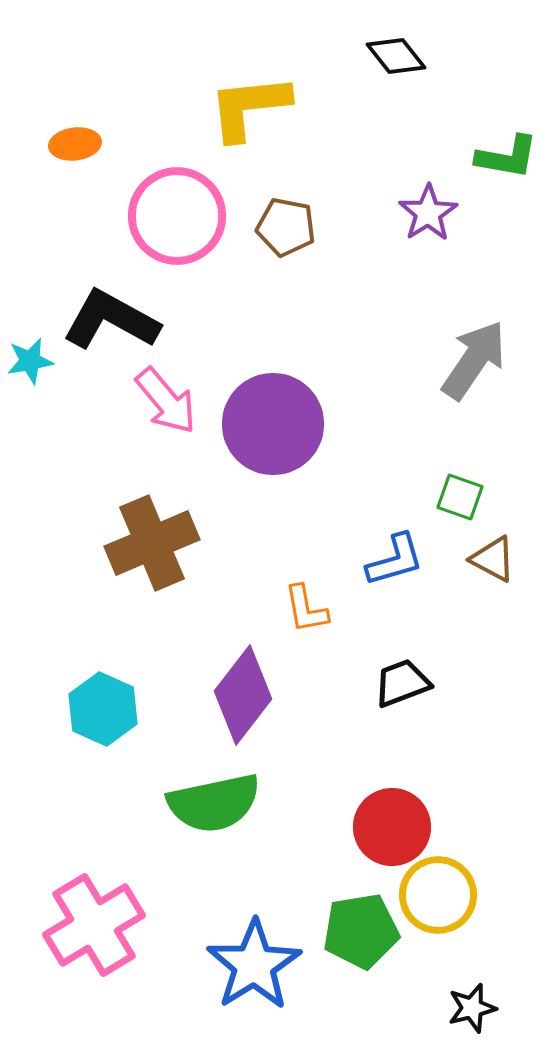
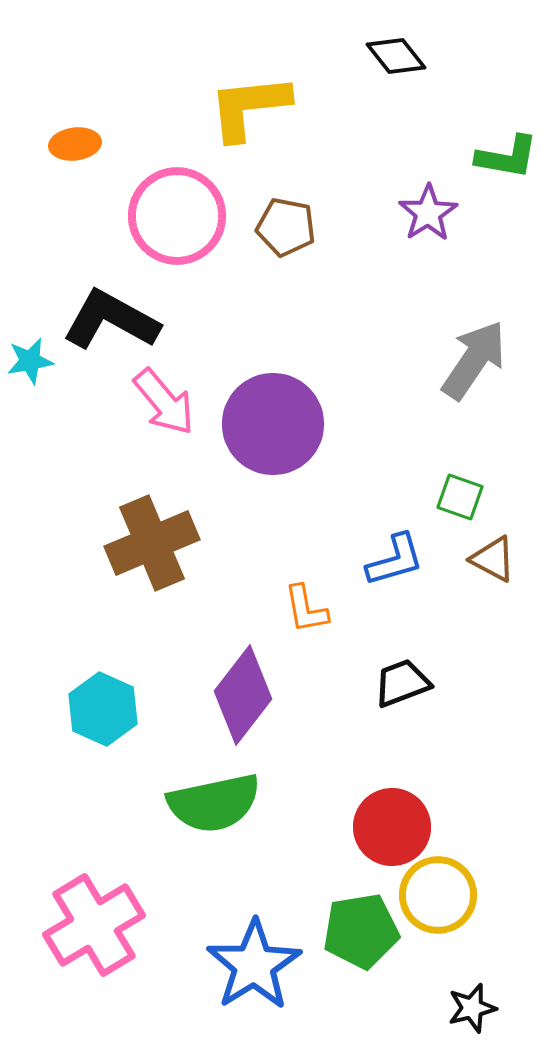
pink arrow: moved 2 px left, 1 px down
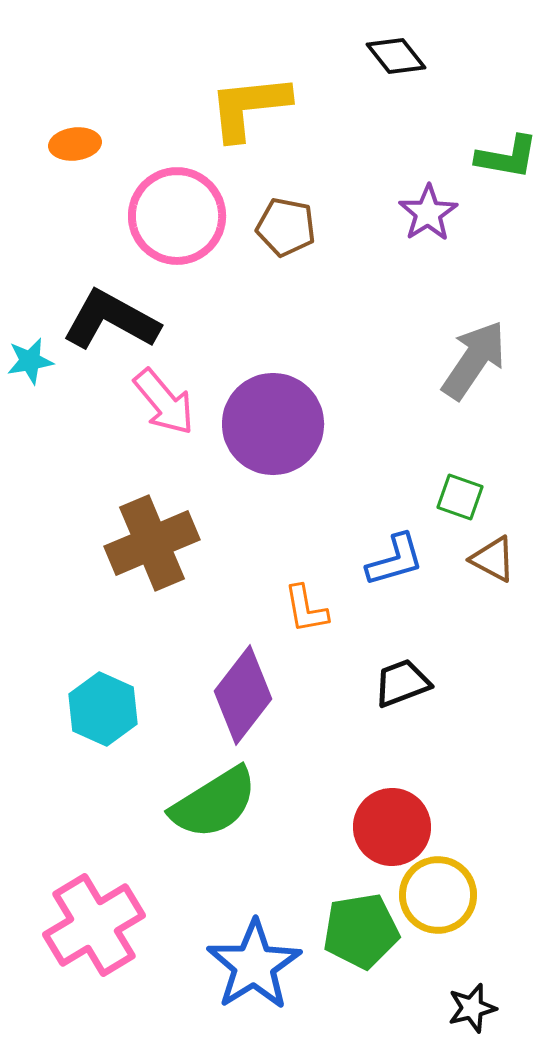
green semicircle: rotated 20 degrees counterclockwise
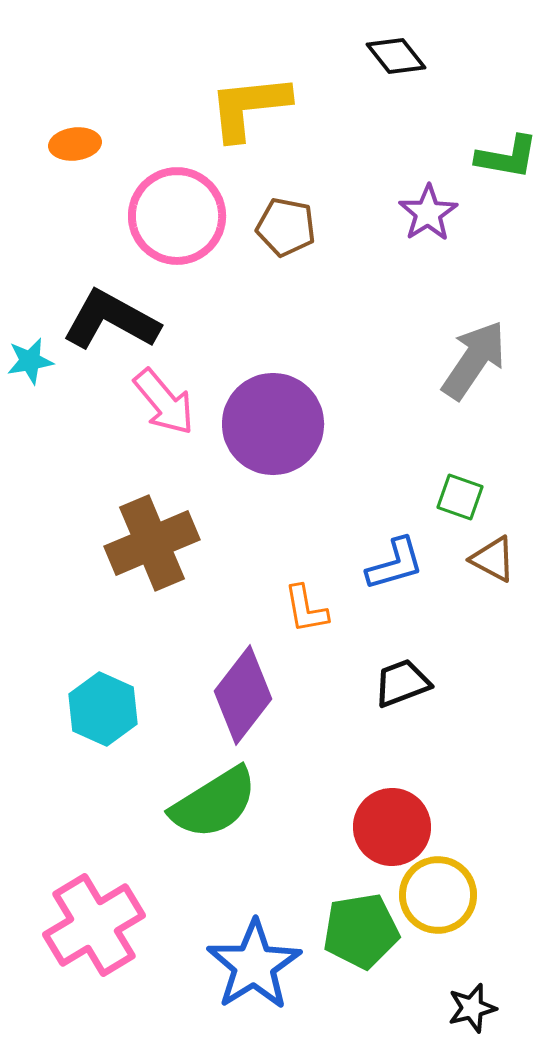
blue L-shape: moved 4 px down
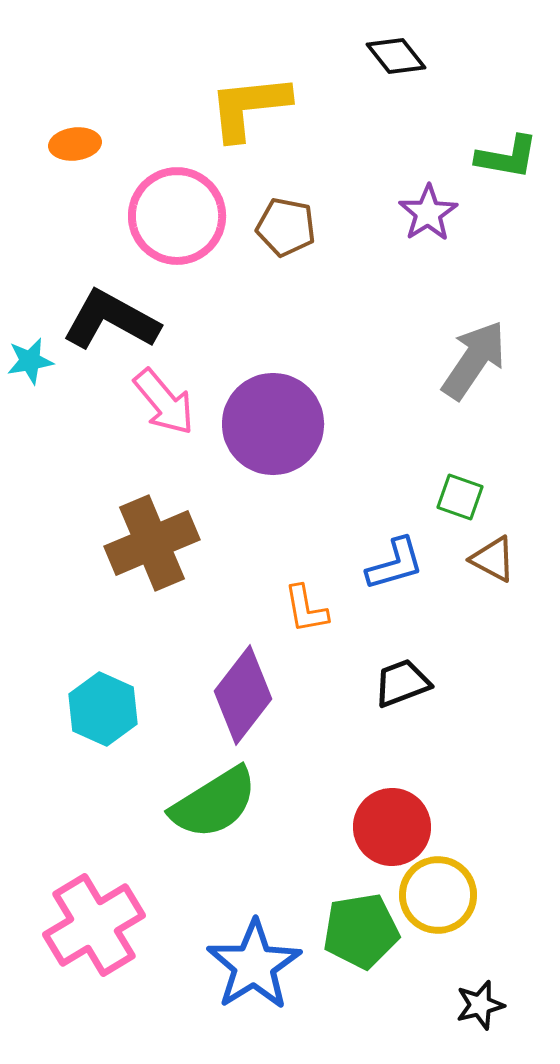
black star: moved 8 px right, 3 px up
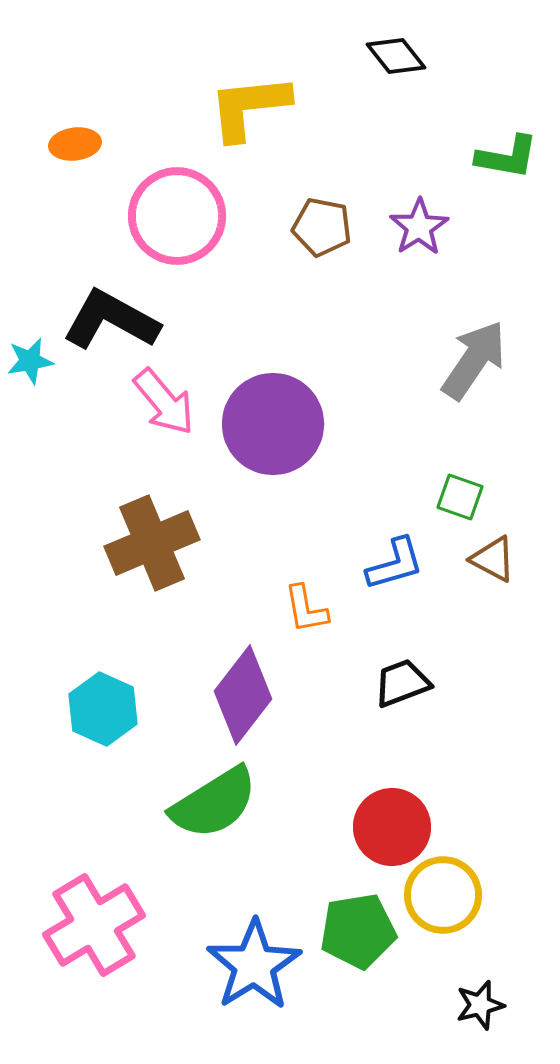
purple star: moved 9 px left, 14 px down
brown pentagon: moved 36 px right
yellow circle: moved 5 px right
green pentagon: moved 3 px left
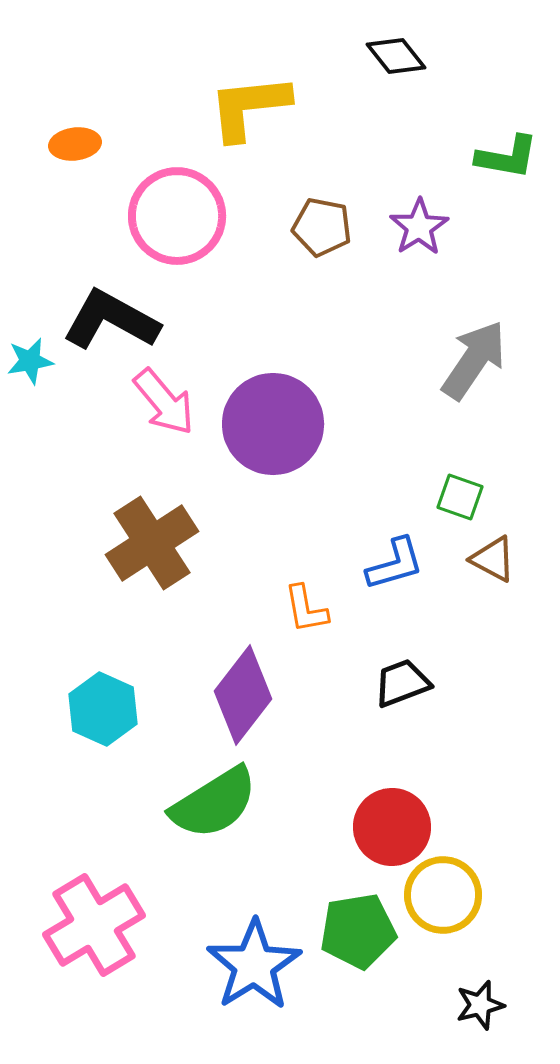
brown cross: rotated 10 degrees counterclockwise
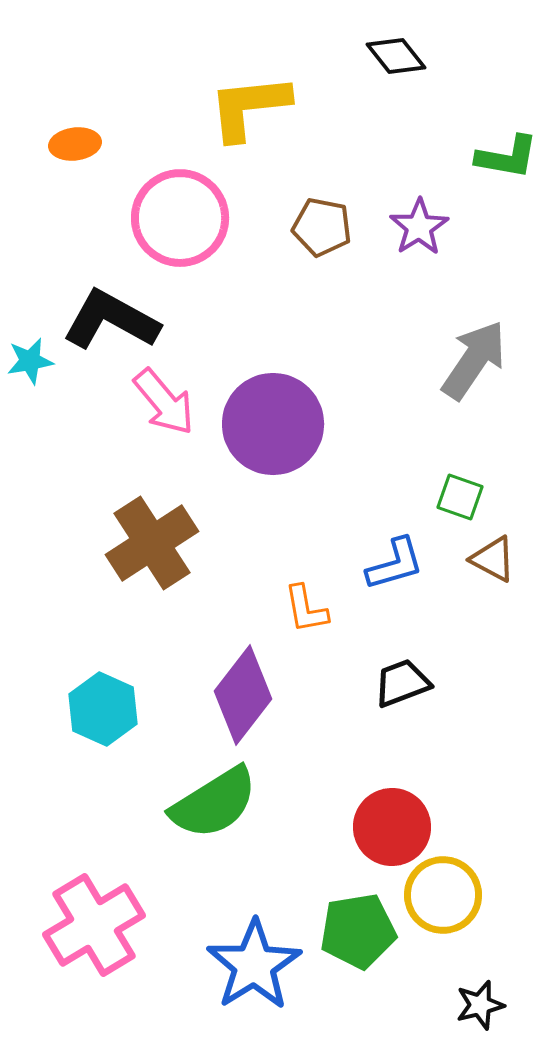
pink circle: moved 3 px right, 2 px down
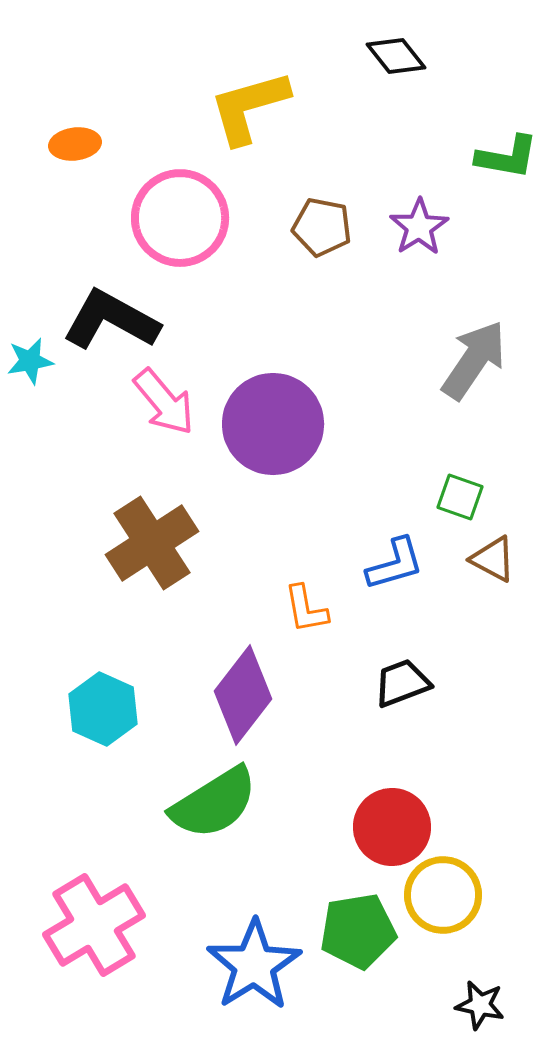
yellow L-shape: rotated 10 degrees counterclockwise
black star: rotated 27 degrees clockwise
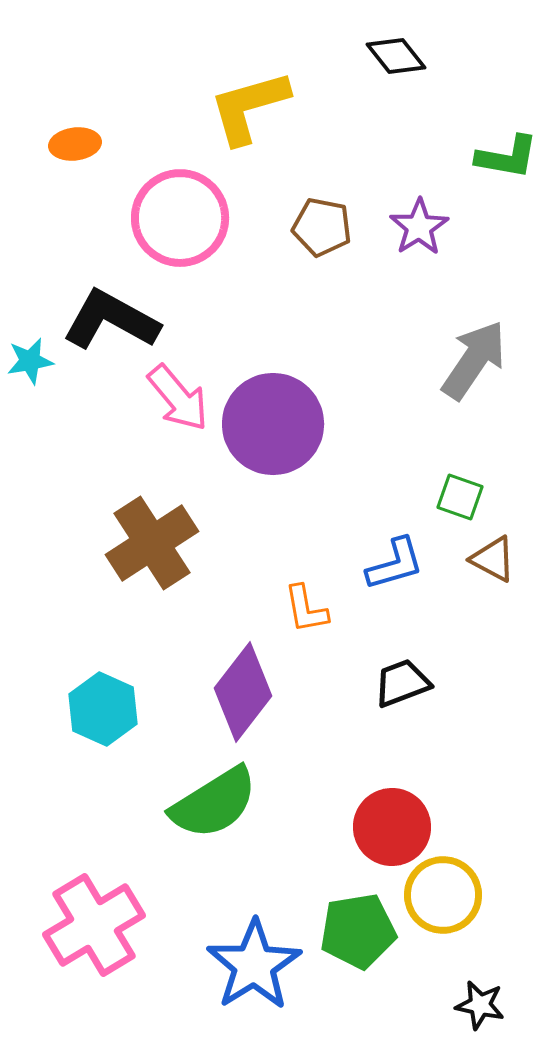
pink arrow: moved 14 px right, 4 px up
purple diamond: moved 3 px up
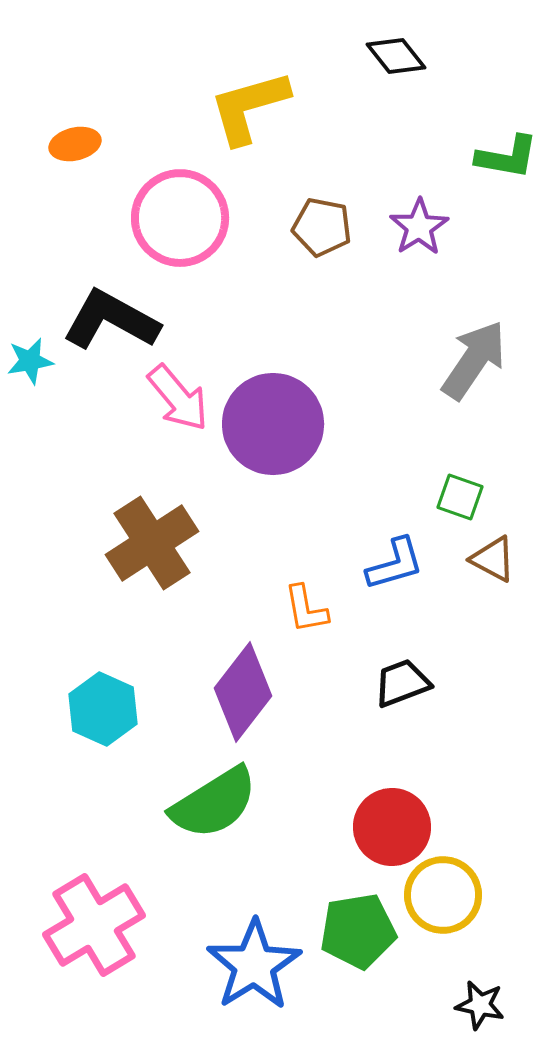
orange ellipse: rotated 6 degrees counterclockwise
